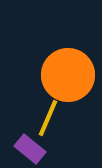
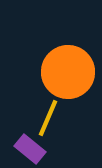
orange circle: moved 3 px up
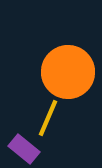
purple rectangle: moved 6 px left
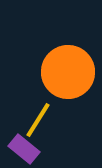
yellow line: moved 10 px left, 2 px down; rotated 9 degrees clockwise
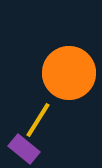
orange circle: moved 1 px right, 1 px down
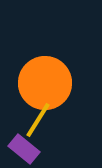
orange circle: moved 24 px left, 10 px down
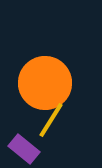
yellow line: moved 13 px right
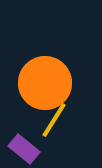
yellow line: moved 3 px right
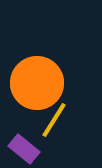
orange circle: moved 8 px left
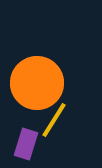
purple rectangle: moved 2 px right, 5 px up; rotated 68 degrees clockwise
